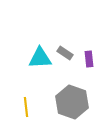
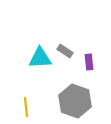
gray rectangle: moved 2 px up
purple rectangle: moved 3 px down
gray hexagon: moved 3 px right, 1 px up
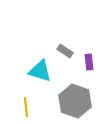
cyan triangle: moved 13 px down; rotated 20 degrees clockwise
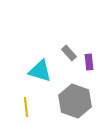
gray rectangle: moved 4 px right, 2 px down; rotated 14 degrees clockwise
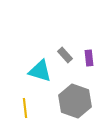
gray rectangle: moved 4 px left, 2 px down
purple rectangle: moved 4 px up
yellow line: moved 1 px left, 1 px down
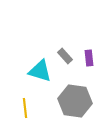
gray rectangle: moved 1 px down
gray hexagon: rotated 12 degrees counterclockwise
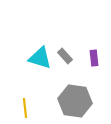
purple rectangle: moved 5 px right
cyan triangle: moved 13 px up
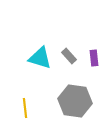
gray rectangle: moved 4 px right
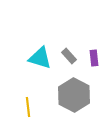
gray hexagon: moved 1 px left, 6 px up; rotated 20 degrees clockwise
yellow line: moved 3 px right, 1 px up
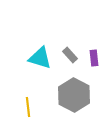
gray rectangle: moved 1 px right, 1 px up
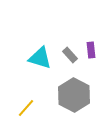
purple rectangle: moved 3 px left, 8 px up
yellow line: moved 2 px left, 1 px down; rotated 48 degrees clockwise
